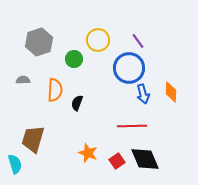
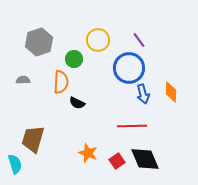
purple line: moved 1 px right, 1 px up
orange semicircle: moved 6 px right, 8 px up
black semicircle: rotated 84 degrees counterclockwise
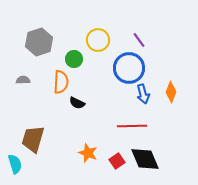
orange diamond: rotated 20 degrees clockwise
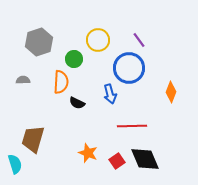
blue arrow: moved 33 px left
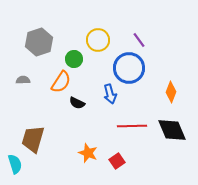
orange semicircle: rotated 30 degrees clockwise
black diamond: moved 27 px right, 29 px up
